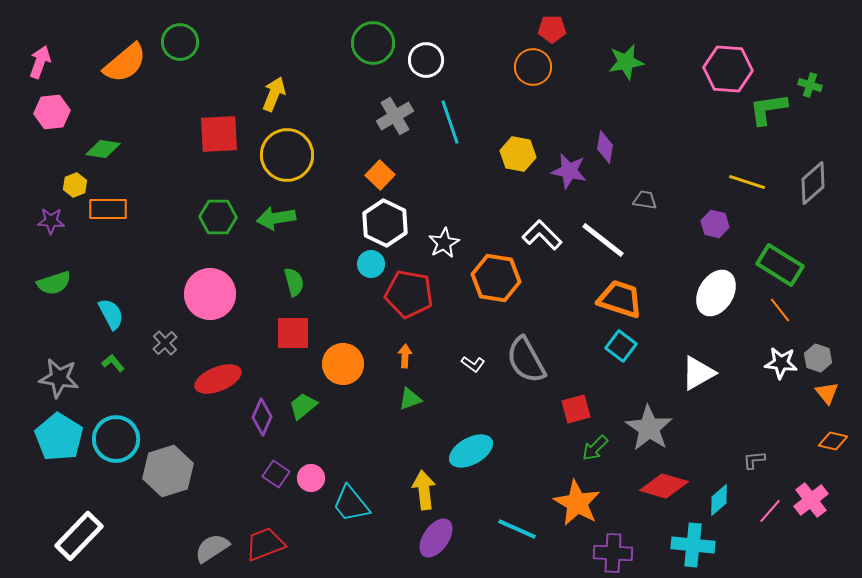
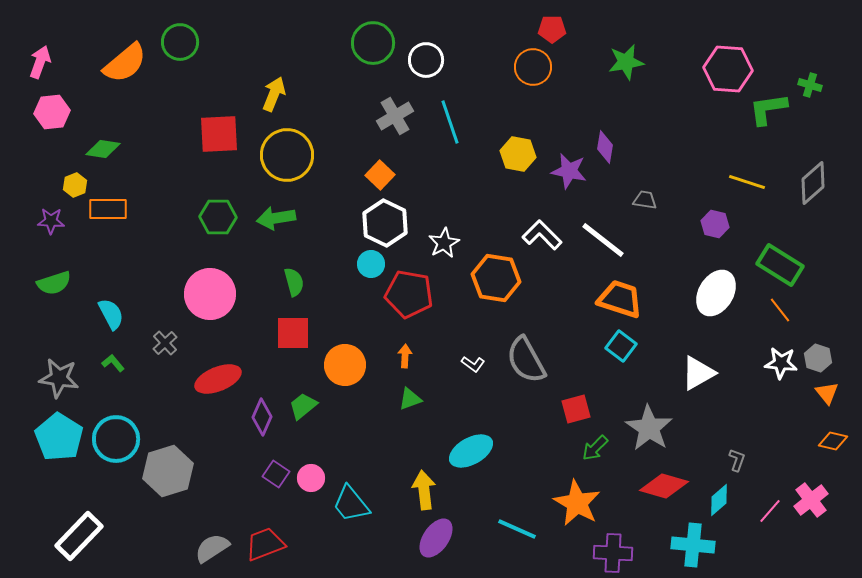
orange circle at (343, 364): moved 2 px right, 1 px down
gray L-shape at (754, 460): moved 17 px left; rotated 115 degrees clockwise
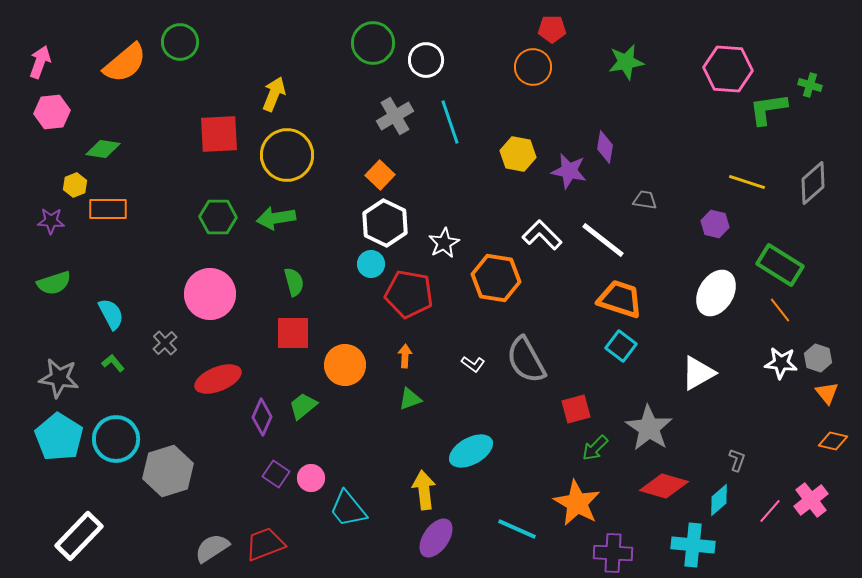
cyan trapezoid at (351, 504): moved 3 px left, 5 px down
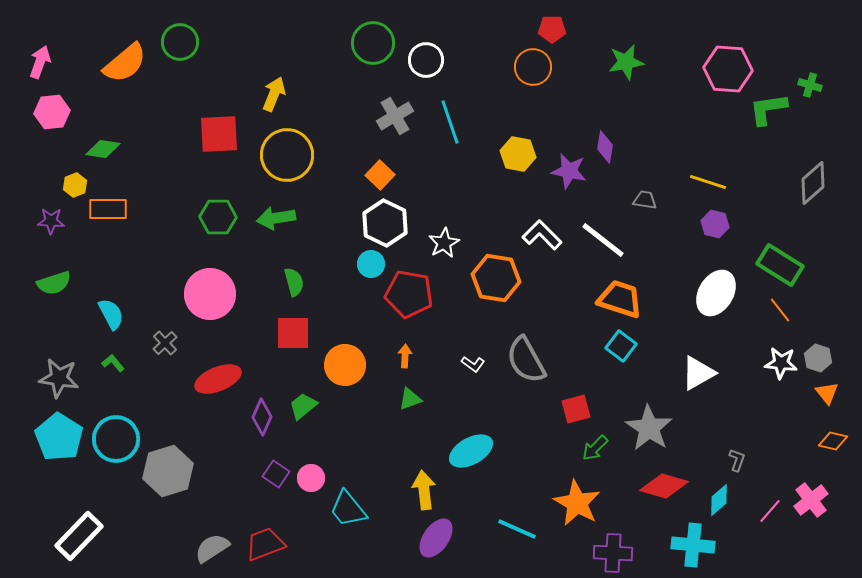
yellow line at (747, 182): moved 39 px left
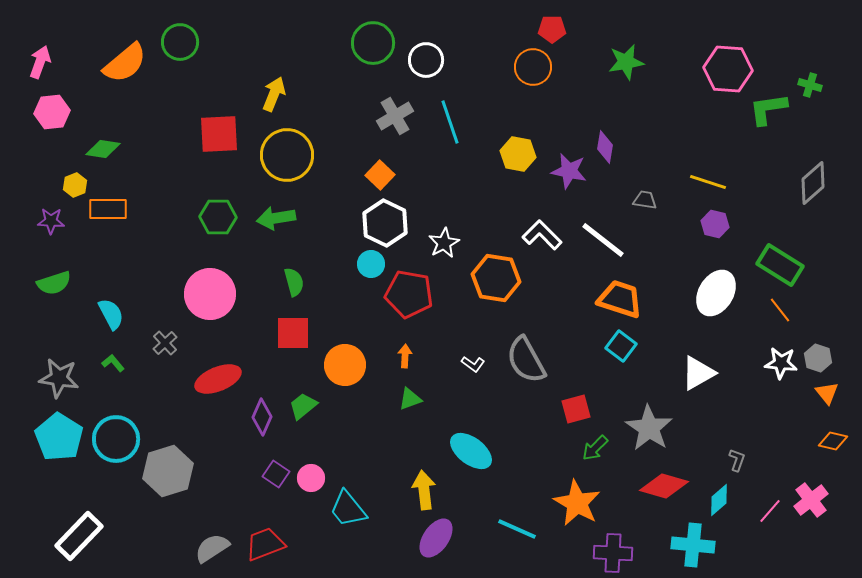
cyan ellipse at (471, 451): rotated 66 degrees clockwise
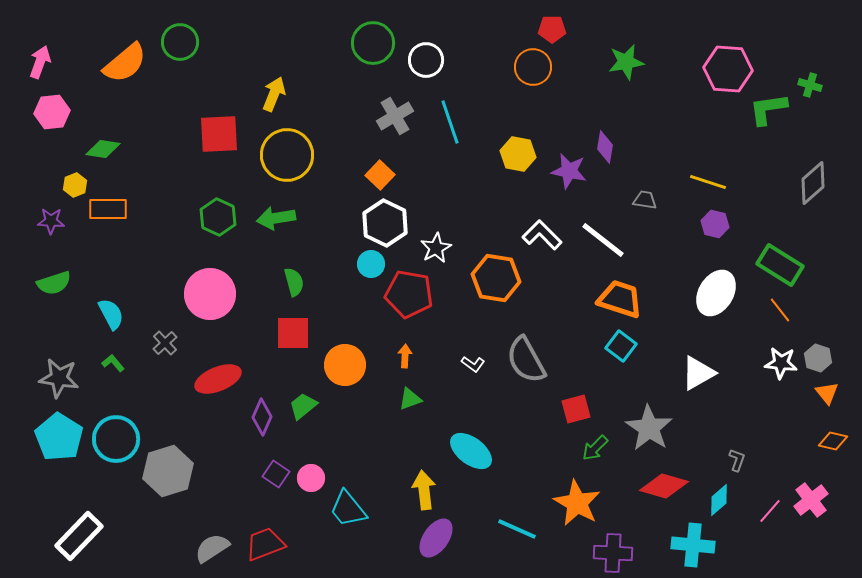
green hexagon at (218, 217): rotated 24 degrees clockwise
white star at (444, 243): moved 8 px left, 5 px down
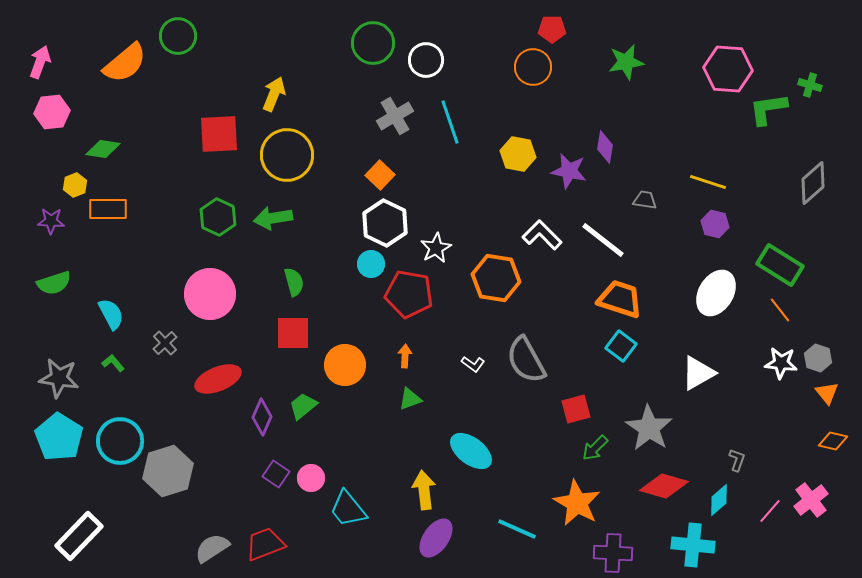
green circle at (180, 42): moved 2 px left, 6 px up
green arrow at (276, 218): moved 3 px left
cyan circle at (116, 439): moved 4 px right, 2 px down
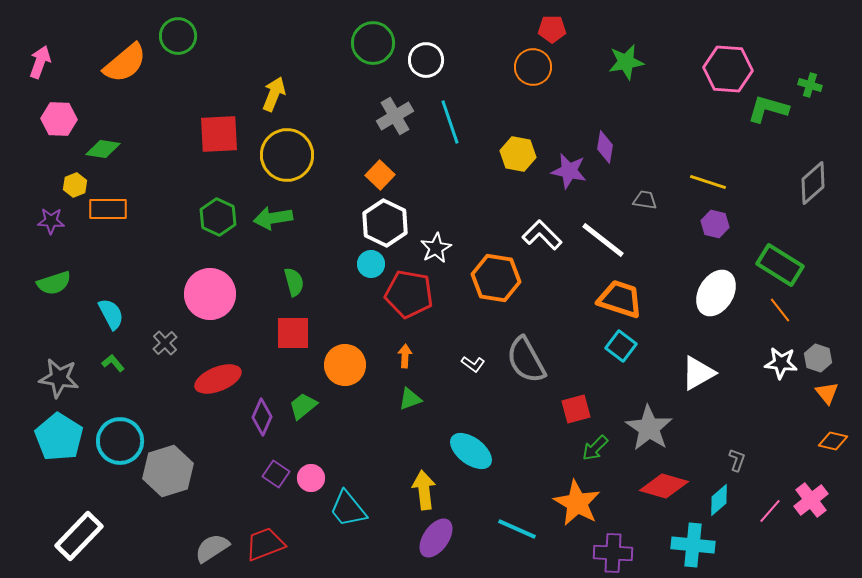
green L-shape at (768, 109): rotated 24 degrees clockwise
pink hexagon at (52, 112): moved 7 px right, 7 px down; rotated 8 degrees clockwise
